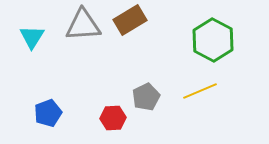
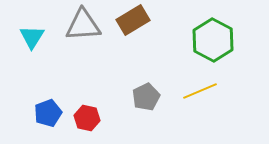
brown rectangle: moved 3 px right
red hexagon: moved 26 px left; rotated 15 degrees clockwise
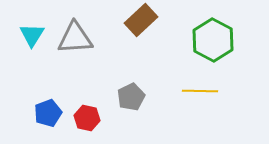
brown rectangle: moved 8 px right; rotated 12 degrees counterclockwise
gray triangle: moved 8 px left, 13 px down
cyan triangle: moved 2 px up
yellow line: rotated 24 degrees clockwise
gray pentagon: moved 15 px left
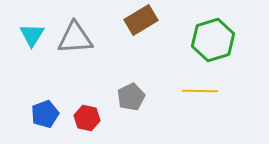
brown rectangle: rotated 12 degrees clockwise
green hexagon: rotated 15 degrees clockwise
blue pentagon: moved 3 px left, 1 px down
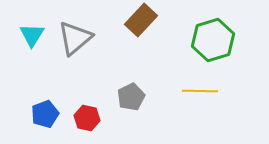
brown rectangle: rotated 16 degrees counterclockwise
gray triangle: rotated 36 degrees counterclockwise
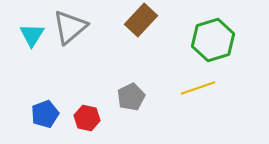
gray triangle: moved 5 px left, 11 px up
yellow line: moved 2 px left, 3 px up; rotated 20 degrees counterclockwise
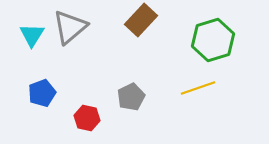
blue pentagon: moved 3 px left, 21 px up
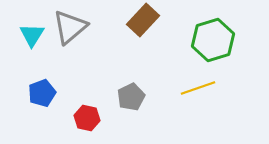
brown rectangle: moved 2 px right
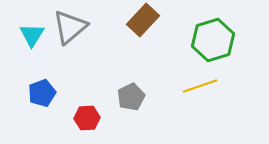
yellow line: moved 2 px right, 2 px up
red hexagon: rotated 15 degrees counterclockwise
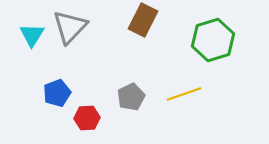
brown rectangle: rotated 16 degrees counterclockwise
gray triangle: rotated 6 degrees counterclockwise
yellow line: moved 16 px left, 8 px down
blue pentagon: moved 15 px right
